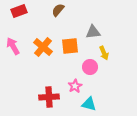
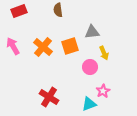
brown semicircle: rotated 48 degrees counterclockwise
gray triangle: moved 1 px left
orange square: rotated 12 degrees counterclockwise
pink star: moved 28 px right, 5 px down
red cross: rotated 36 degrees clockwise
cyan triangle: rotated 35 degrees counterclockwise
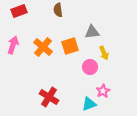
pink arrow: moved 1 px up; rotated 48 degrees clockwise
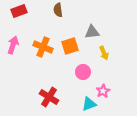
orange cross: rotated 18 degrees counterclockwise
pink circle: moved 7 px left, 5 px down
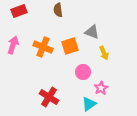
gray triangle: rotated 28 degrees clockwise
pink star: moved 2 px left, 3 px up
cyan triangle: rotated 14 degrees counterclockwise
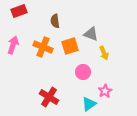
brown semicircle: moved 3 px left, 11 px down
gray triangle: moved 1 px left, 2 px down
pink star: moved 4 px right, 3 px down
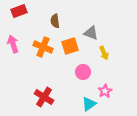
gray triangle: moved 1 px up
pink arrow: moved 1 px up; rotated 36 degrees counterclockwise
red cross: moved 5 px left
